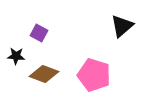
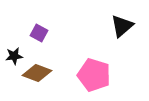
black star: moved 2 px left; rotated 12 degrees counterclockwise
brown diamond: moved 7 px left, 1 px up
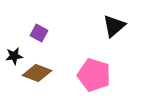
black triangle: moved 8 px left
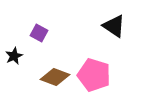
black triangle: rotated 45 degrees counterclockwise
black star: rotated 18 degrees counterclockwise
brown diamond: moved 18 px right, 4 px down
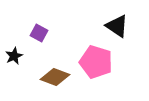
black triangle: moved 3 px right
pink pentagon: moved 2 px right, 13 px up
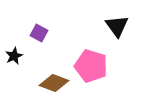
black triangle: rotated 20 degrees clockwise
pink pentagon: moved 5 px left, 4 px down
brown diamond: moved 1 px left, 6 px down
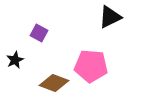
black triangle: moved 7 px left, 9 px up; rotated 40 degrees clockwise
black star: moved 1 px right, 4 px down
pink pentagon: rotated 12 degrees counterclockwise
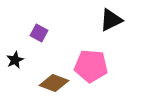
black triangle: moved 1 px right, 3 px down
